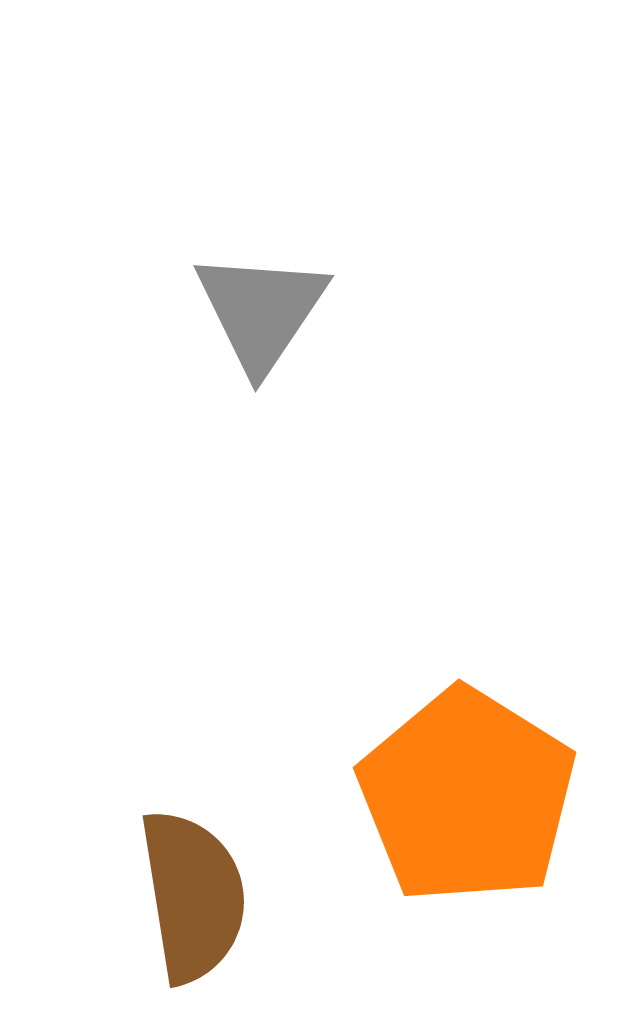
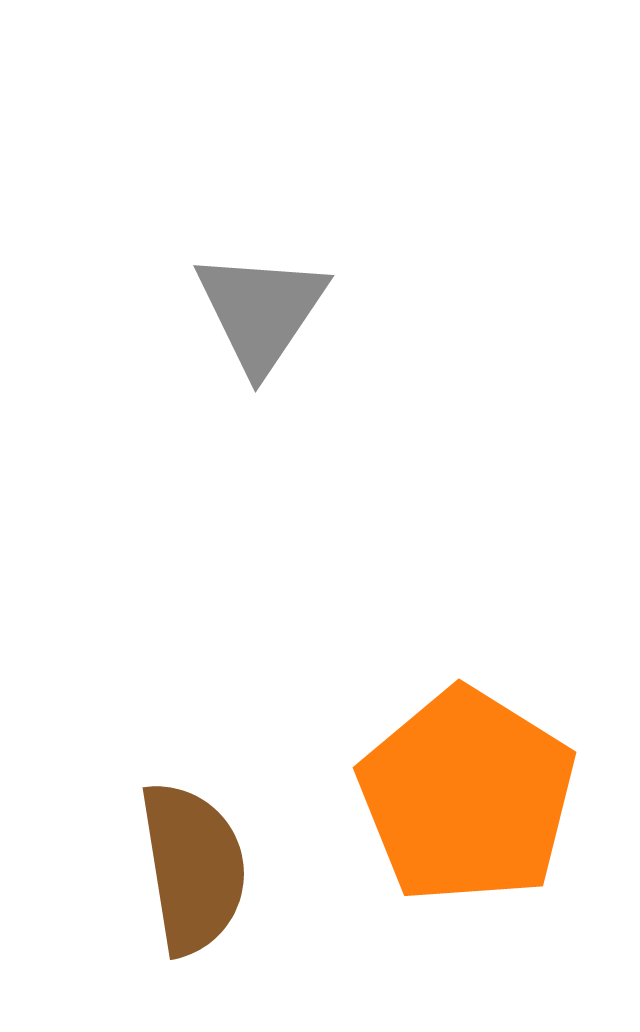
brown semicircle: moved 28 px up
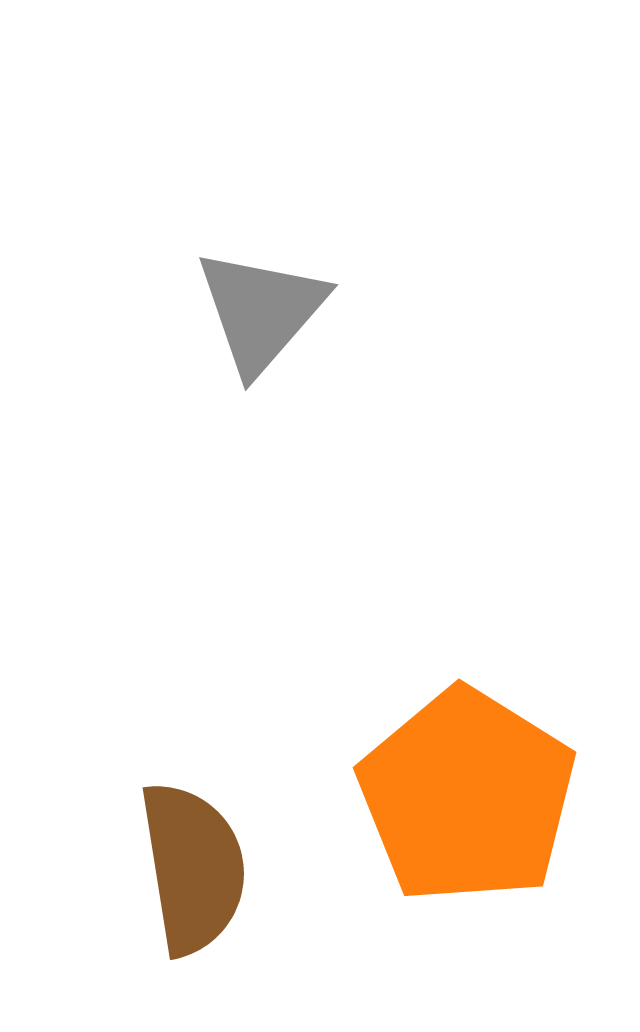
gray triangle: rotated 7 degrees clockwise
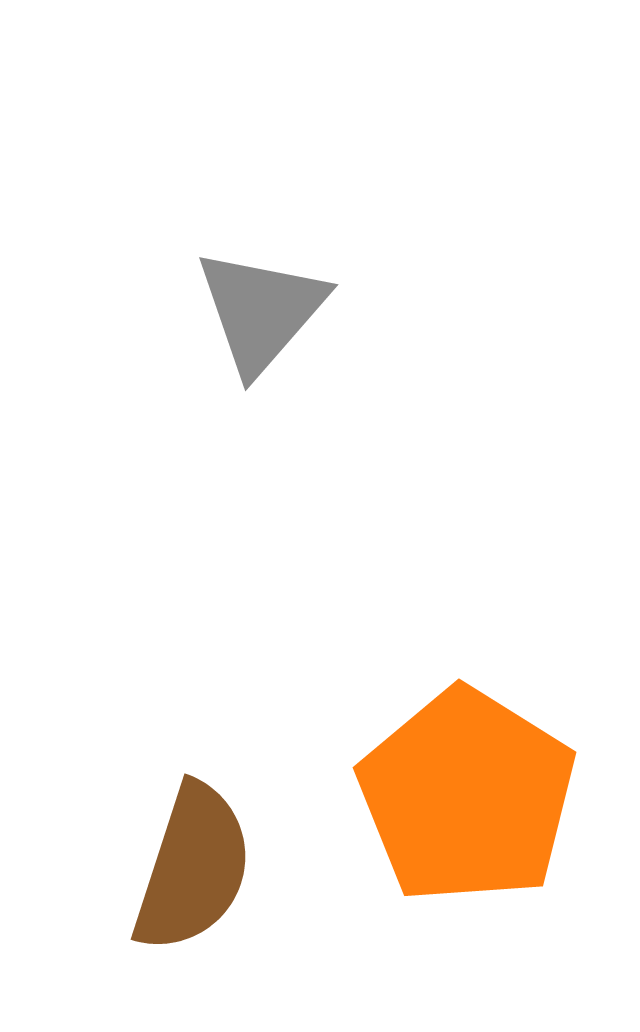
brown semicircle: rotated 27 degrees clockwise
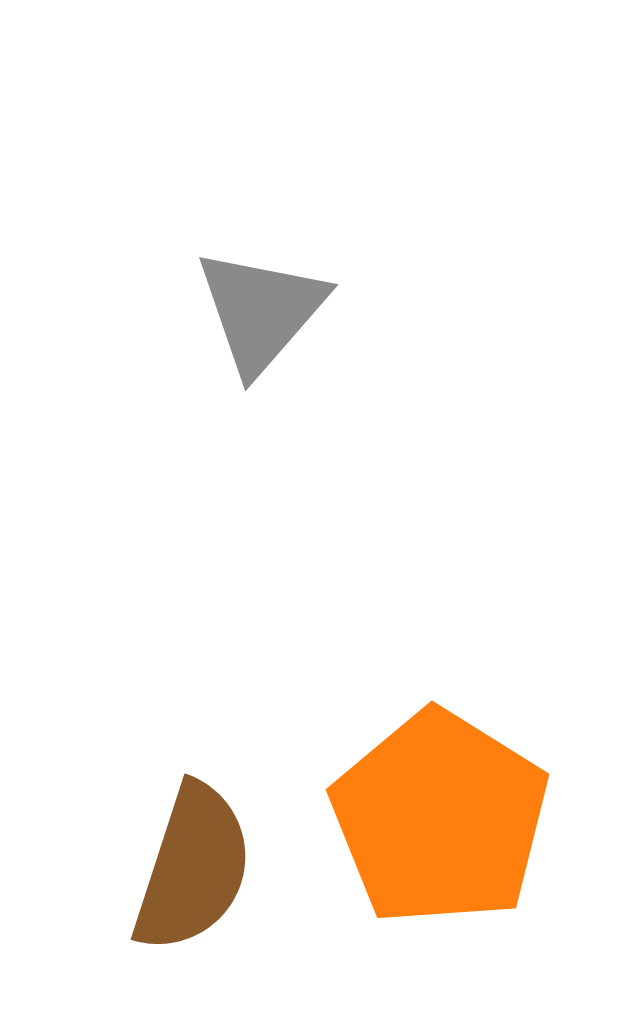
orange pentagon: moved 27 px left, 22 px down
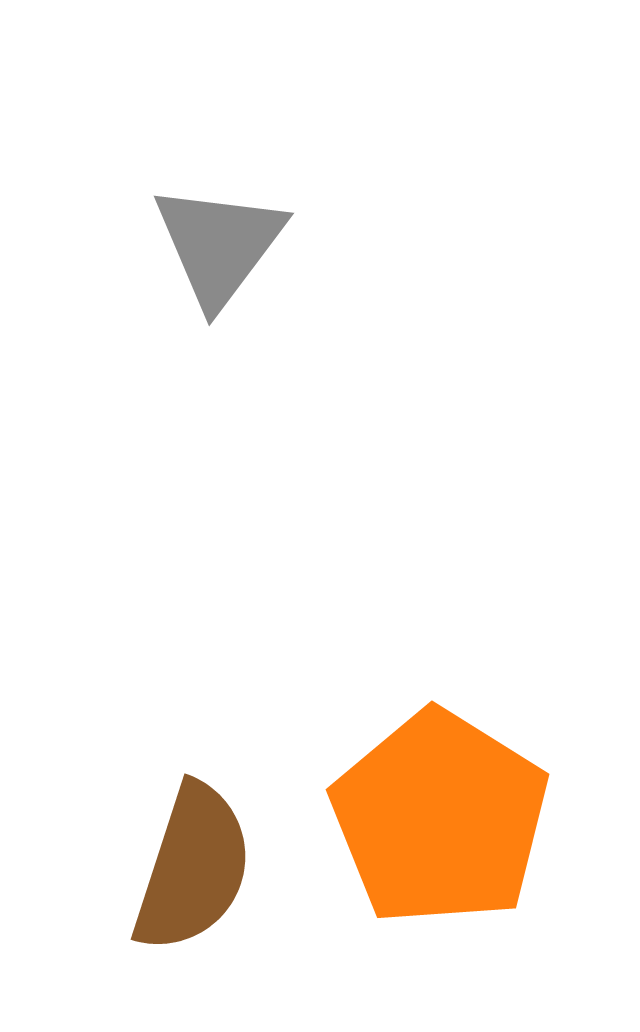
gray triangle: moved 42 px left, 66 px up; rotated 4 degrees counterclockwise
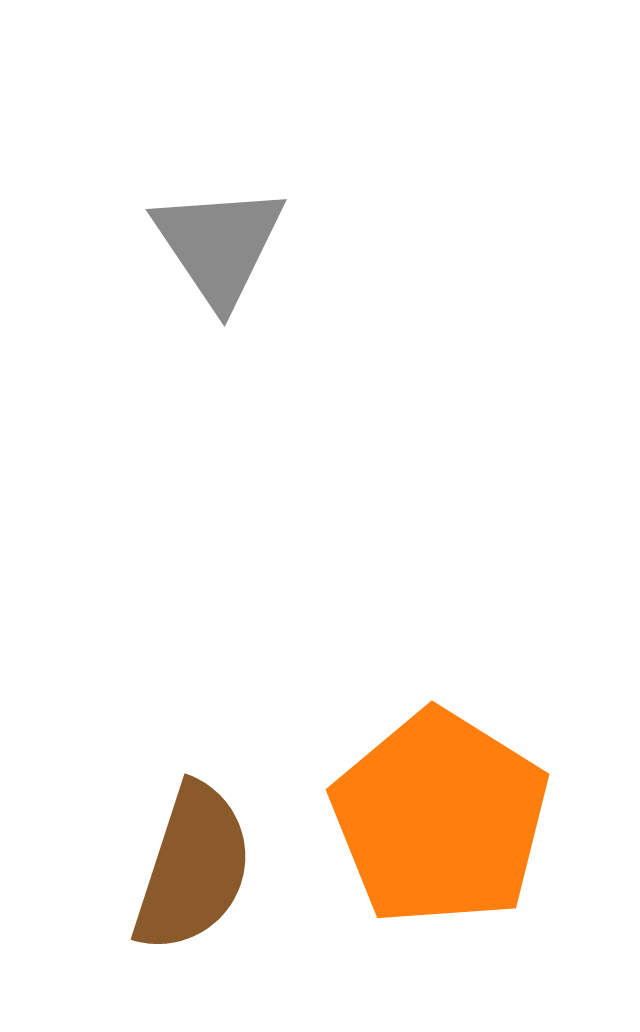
gray triangle: rotated 11 degrees counterclockwise
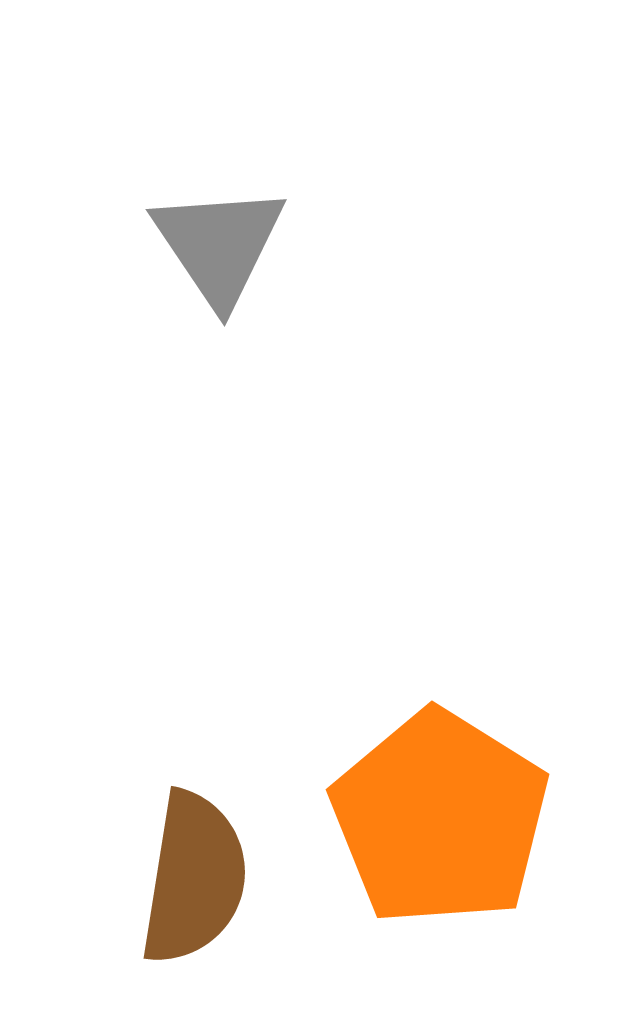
brown semicircle: moved 1 px right, 10 px down; rotated 9 degrees counterclockwise
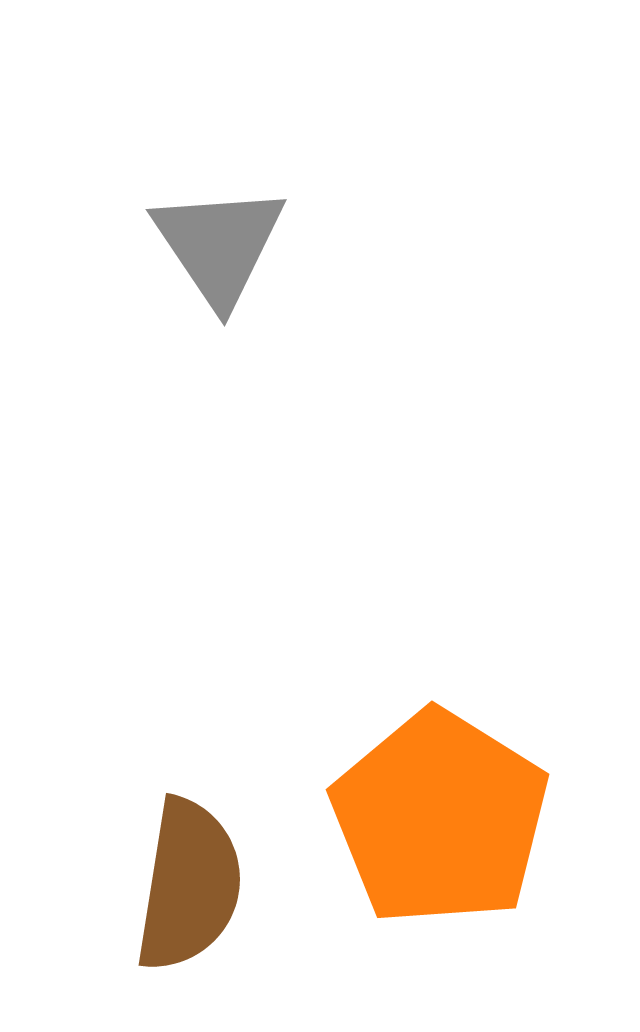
brown semicircle: moved 5 px left, 7 px down
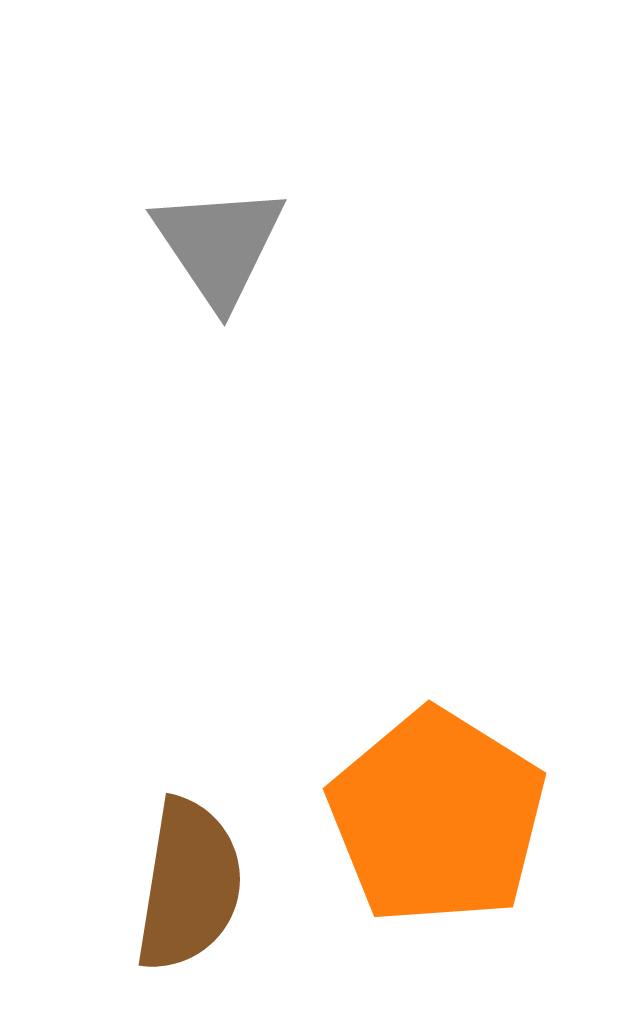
orange pentagon: moved 3 px left, 1 px up
